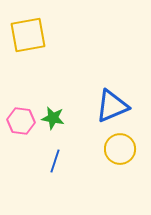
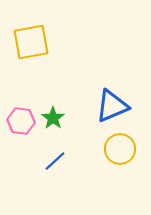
yellow square: moved 3 px right, 7 px down
green star: rotated 25 degrees clockwise
blue line: rotated 30 degrees clockwise
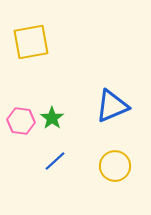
green star: moved 1 px left
yellow circle: moved 5 px left, 17 px down
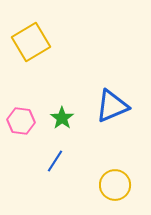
yellow square: rotated 21 degrees counterclockwise
green star: moved 10 px right
blue line: rotated 15 degrees counterclockwise
yellow circle: moved 19 px down
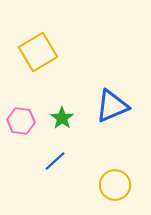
yellow square: moved 7 px right, 10 px down
blue line: rotated 15 degrees clockwise
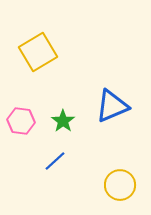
green star: moved 1 px right, 3 px down
yellow circle: moved 5 px right
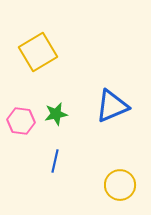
green star: moved 7 px left, 7 px up; rotated 25 degrees clockwise
blue line: rotated 35 degrees counterclockwise
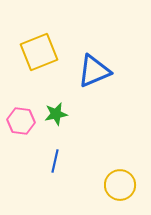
yellow square: moved 1 px right; rotated 9 degrees clockwise
blue triangle: moved 18 px left, 35 px up
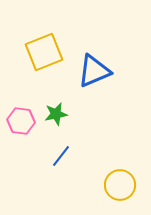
yellow square: moved 5 px right
blue line: moved 6 px right, 5 px up; rotated 25 degrees clockwise
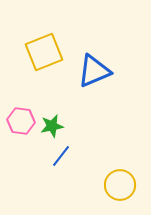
green star: moved 4 px left, 12 px down
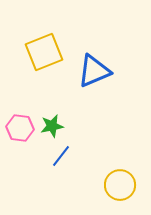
pink hexagon: moved 1 px left, 7 px down
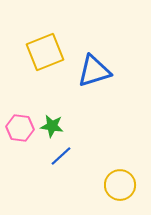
yellow square: moved 1 px right
blue triangle: rotated 6 degrees clockwise
green star: rotated 20 degrees clockwise
blue line: rotated 10 degrees clockwise
